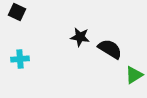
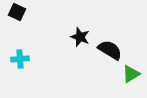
black star: rotated 12 degrees clockwise
black semicircle: moved 1 px down
green triangle: moved 3 px left, 1 px up
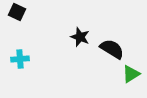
black semicircle: moved 2 px right, 1 px up
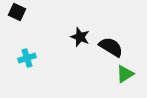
black semicircle: moved 1 px left, 2 px up
cyan cross: moved 7 px right, 1 px up; rotated 12 degrees counterclockwise
green triangle: moved 6 px left
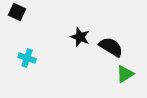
cyan cross: rotated 36 degrees clockwise
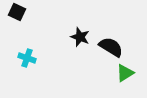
green triangle: moved 1 px up
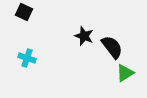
black square: moved 7 px right
black star: moved 4 px right, 1 px up
black semicircle: moved 1 px right; rotated 20 degrees clockwise
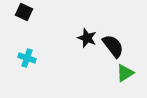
black star: moved 3 px right, 2 px down
black semicircle: moved 1 px right, 1 px up
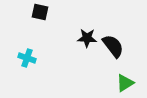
black square: moved 16 px right; rotated 12 degrees counterclockwise
black star: rotated 18 degrees counterclockwise
green triangle: moved 10 px down
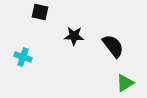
black star: moved 13 px left, 2 px up
cyan cross: moved 4 px left, 1 px up
